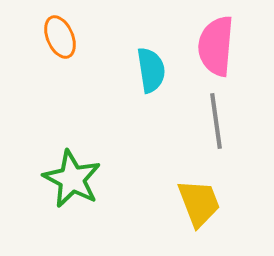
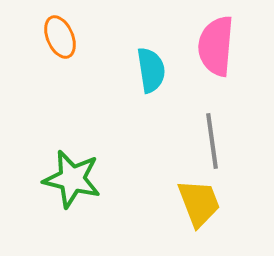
gray line: moved 4 px left, 20 px down
green star: rotated 14 degrees counterclockwise
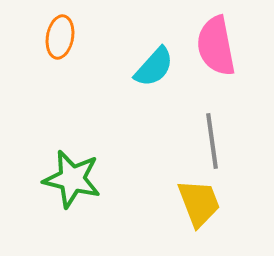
orange ellipse: rotated 33 degrees clockwise
pink semicircle: rotated 16 degrees counterclockwise
cyan semicircle: moved 3 px right, 3 px up; rotated 51 degrees clockwise
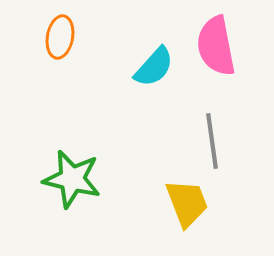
yellow trapezoid: moved 12 px left
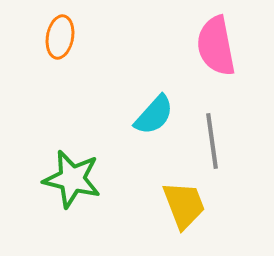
cyan semicircle: moved 48 px down
yellow trapezoid: moved 3 px left, 2 px down
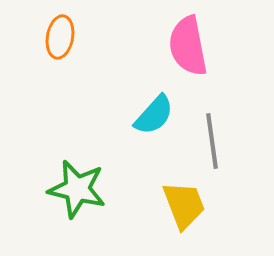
pink semicircle: moved 28 px left
green star: moved 5 px right, 10 px down
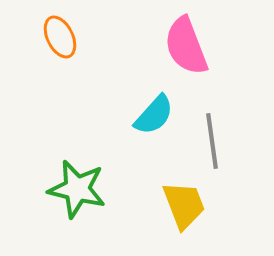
orange ellipse: rotated 36 degrees counterclockwise
pink semicircle: moved 2 px left; rotated 10 degrees counterclockwise
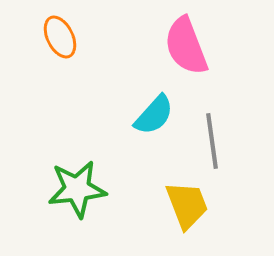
green star: rotated 20 degrees counterclockwise
yellow trapezoid: moved 3 px right
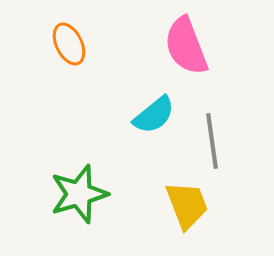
orange ellipse: moved 9 px right, 7 px down
cyan semicircle: rotated 9 degrees clockwise
green star: moved 2 px right, 5 px down; rotated 10 degrees counterclockwise
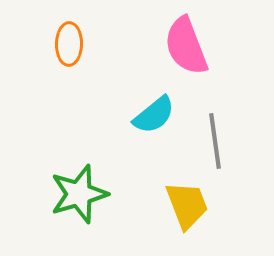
orange ellipse: rotated 27 degrees clockwise
gray line: moved 3 px right
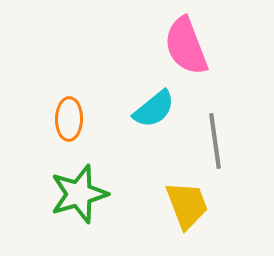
orange ellipse: moved 75 px down
cyan semicircle: moved 6 px up
